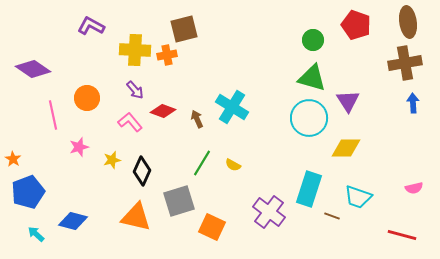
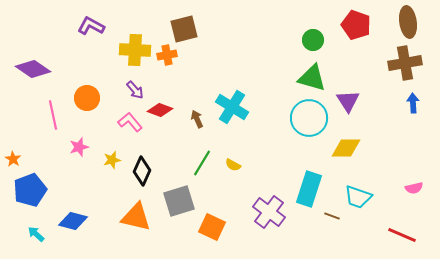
red diamond: moved 3 px left, 1 px up
blue pentagon: moved 2 px right, 2 px up
red line: rotated 8 degrees clockwise
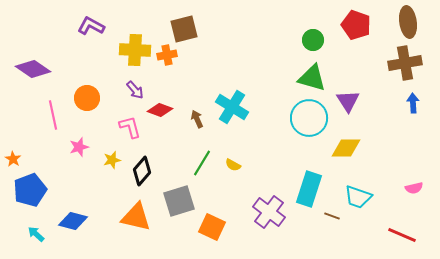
pink L-shape: moved 5 px down; rotated 25 degrees clockwise
black diamond: rotated 16 degrees clockwise
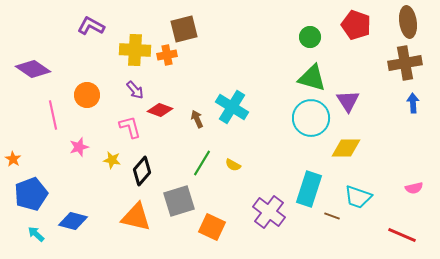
green circle: moved 3 px left, 3 px up
orange circle: moved 3 px up
cyan circle: moved 2 px right
yellow star: rotated 24 degrees clockwise
blue pentagon: moved 1 px right, 4 px down
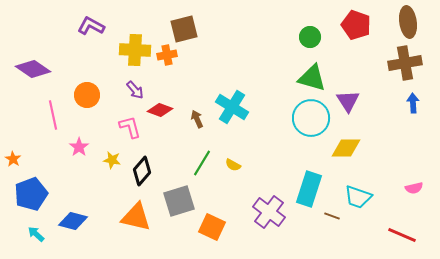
pink star: rotated 18 degrees counterclockwise
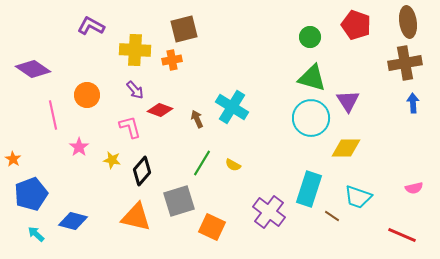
orange cross: moved 5 px right, 5 px down
brown line: rotated 14 degrees clockwise
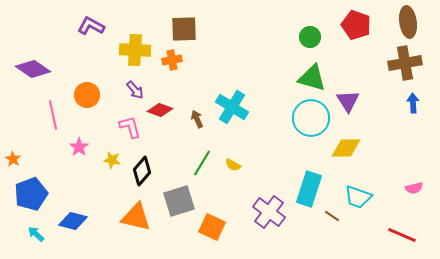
brown square: rotated 12 degrees clockwise
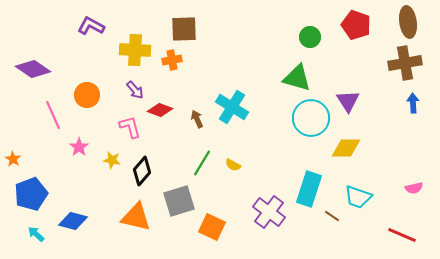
green triangle: moved 15 px left
pink line: rotated 12 degrees counterclockwise
